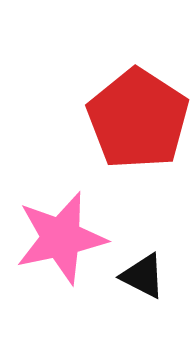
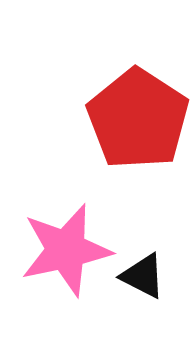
pink star: moved 5 px right, 12 px down
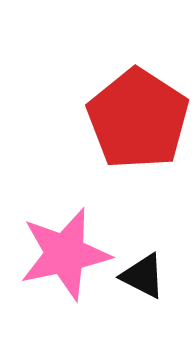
pink star: moved 1 px left, 4 px down
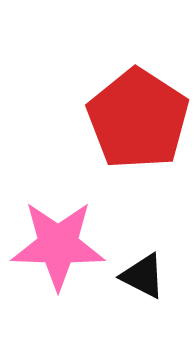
pink star: moved 7 px left, 9 px up; rotated 14 degrees clockwise
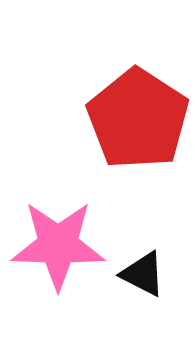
black triangle: moved 2 px up
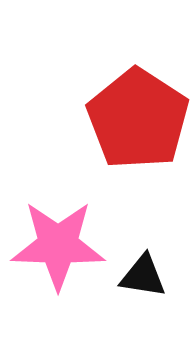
black triangle: moved 2 px down; rotated 18 degrees counterclockwise
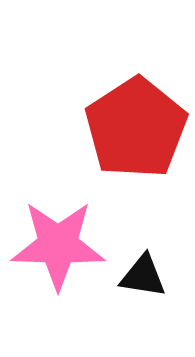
red pentagon: moved 2 px left, 9 px down; rotated 6 degrees clockwise
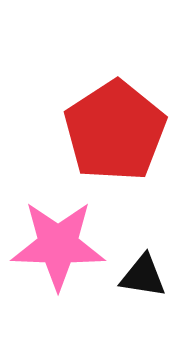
red pentagon: moved 21 px left, 3 px down
